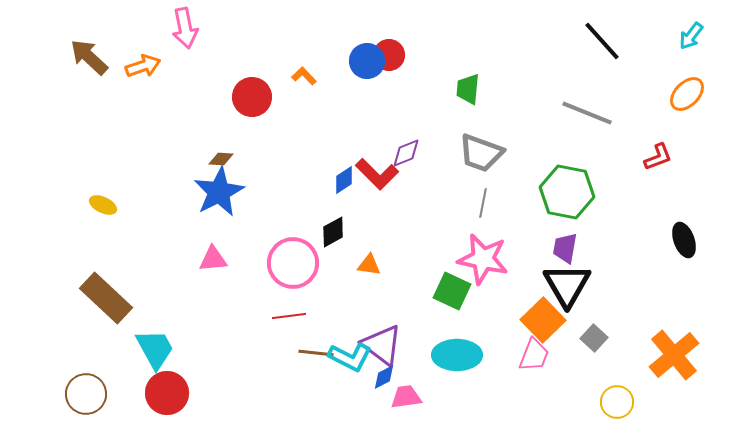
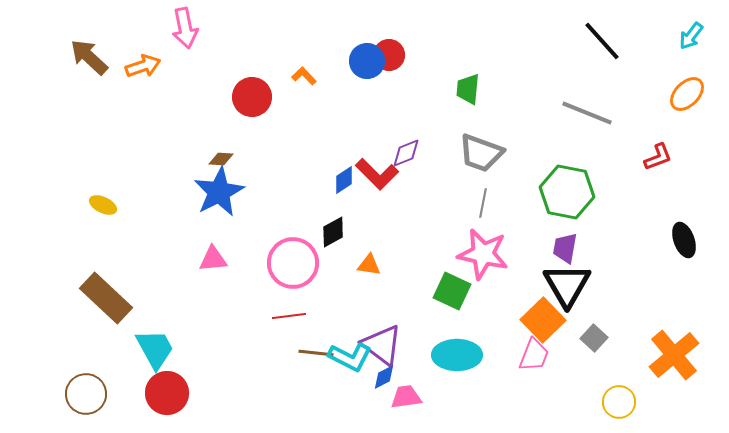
pink star at (483, 259): moved 5 px up
yellow circle at (617, 402): moved 2 px right
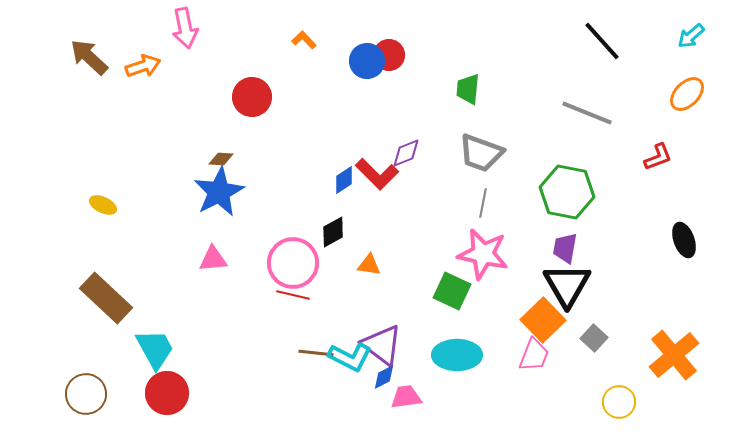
cyan arrow at (691, 36): rotated 12 degrees clockwise
orange L-shape at (304, 76): moved 36 px up
red line at (289, 316): moved 4 px right, 21 px up; rotated 20 degrees clockwise
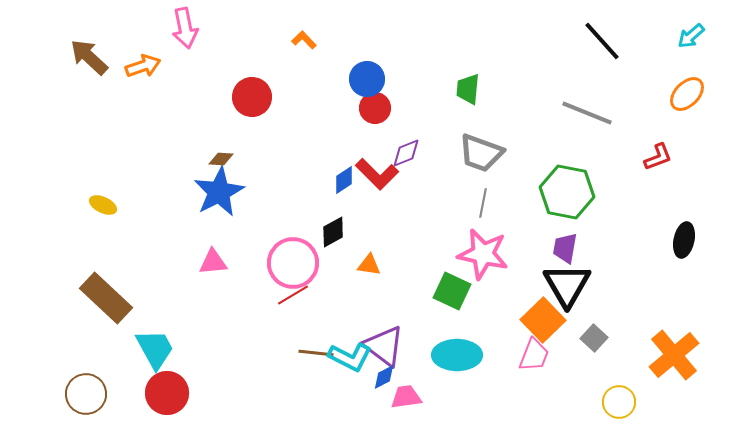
red circle at (389, 55): moved 14 px left, 53 px down
blue circle at (367, 61): moved 18 px down
black ellipse at (684, 240): rotated 32 degrees clockwise
pink triangle at (213, 259): moved 3 px down
red line at (293, 295): rotated 44 degrees counterclockwise
purple triangle at (382, 345): moved 2 px right, 1 px down
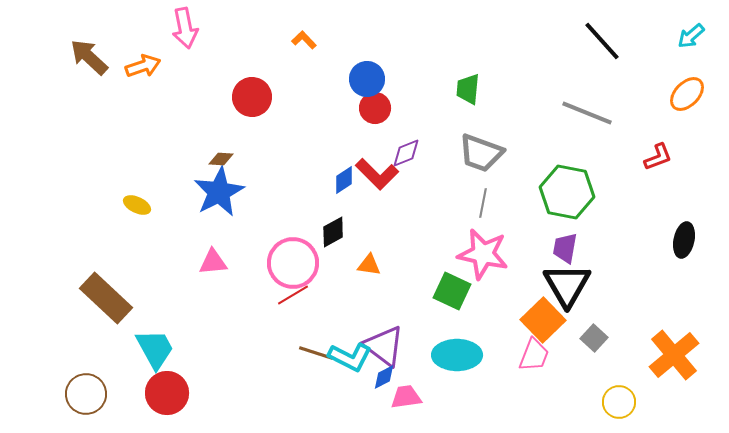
yellow ellipse at (103, 205): moved 34 px right
brown line at (316, 353): rotated 12 degrees clockwise
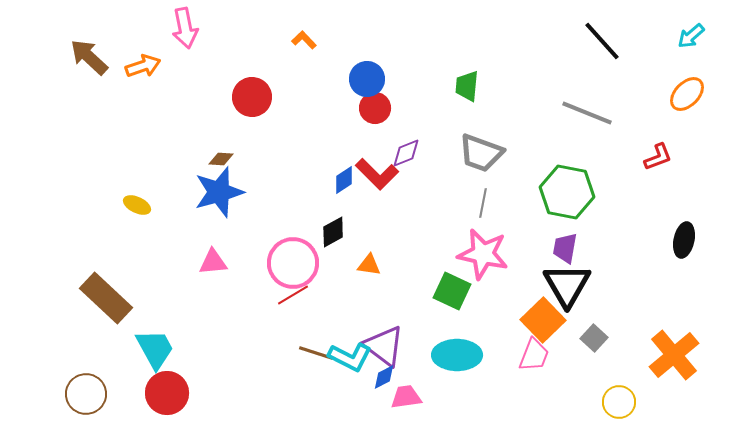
green trapezoid at (468, 89): moved 1 px left, 3 px up
blue star at (219, 192): rotated 12 degrees clockwise
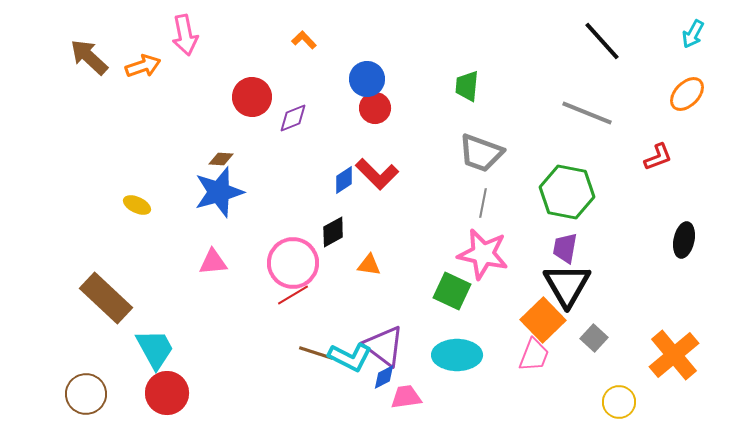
pink arrow at (185, 28): moved 7 px down
cyan arrow at (691, 36): moved 2 px right, 2 px up; rotated 20 degrees counterclockwise
purple diamond at (406, 153): moved 113 px left, 35 px up
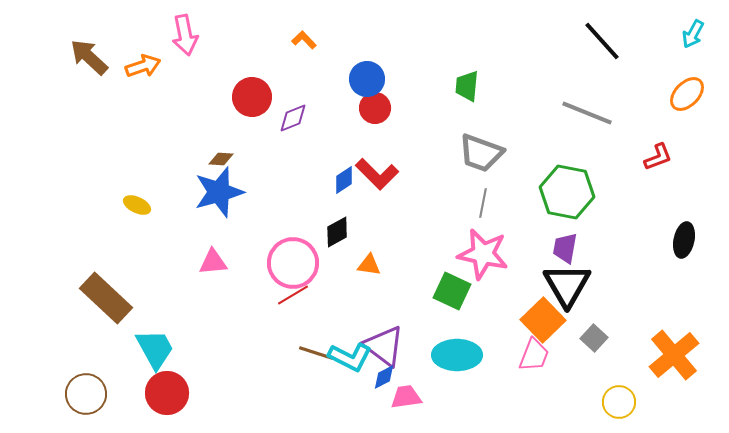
black diamond at (333, 232): moved 4 px right
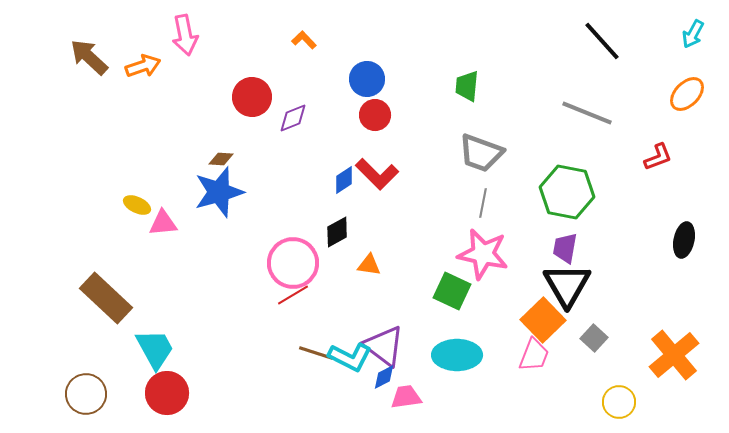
red circle at (375, 108): moved 7 px down
pink triangle at (213, 262): moved 50 px left, 39 px up
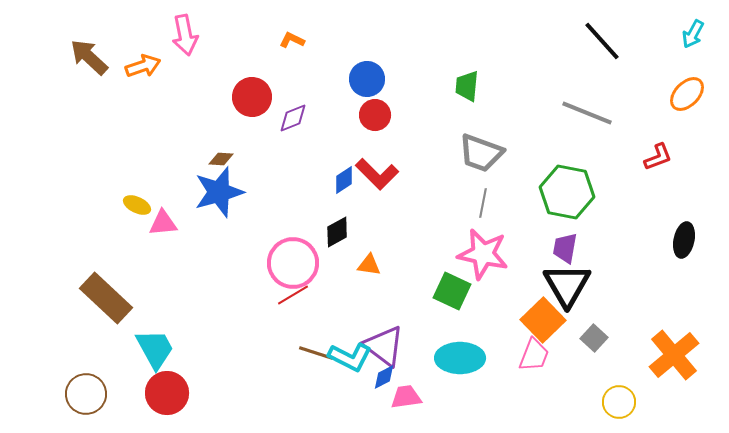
orange L-shape at (304, 40): moved 12 px left; rotated 20 degrees counterclockwise
cyan ellipse at (457, 355): moved 3 px right, 3 px down
